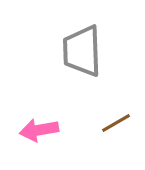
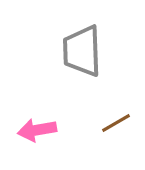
pink arrow: moved 2 px left
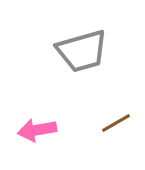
gray trapezoid: rotated 104 degrees counterclockwise
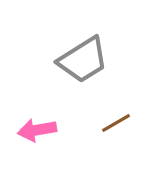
gray trapezoid: moved 1 px right, 9 px down; rotated 16 degrees counterclockwise
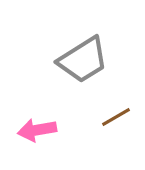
brown line: moved 6 px up
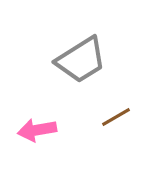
gray trapezoid: moved 2 px left
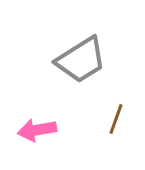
brown line: moved 2 px down; rotated 40 degrees counterclockwise
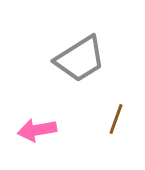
gray trapezoid: moved 1 px left, 1 px up
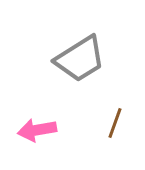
brown line: moved 1 px left, 4 px down
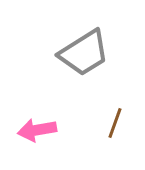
gray trapezoid: moved 4 px right, 6 px up
